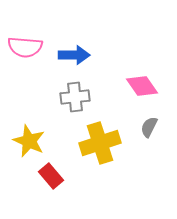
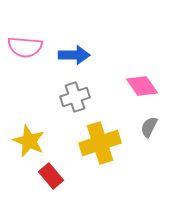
gray cross: rotated 12 degrees counterclockwise
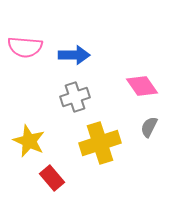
red rectangle: moved 1 px right, 2 px down
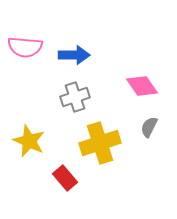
red rectangle: moved 13 px right
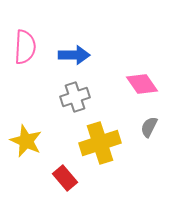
pink semicircle: rotated 92 degrees counterclockwise
pink diamond: moved 2 px up
yellow star: moved 3 px left
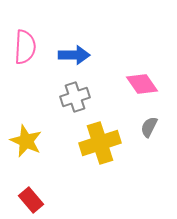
red rectangle: moved 34 px left, 22 px down
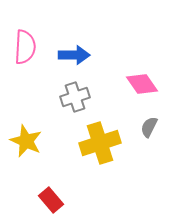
red rectangle: moved 20 px right
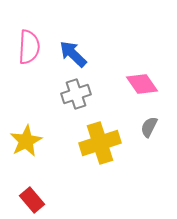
pink semicircle: moved 4 px right
blue arrow: moved 1 px left, 1 px up; rotated 136 degrees counterclockwise
gray cross: moved 1 px right, 3 px up
yellow star: rotated 20 degrees clockwise
red rectangle: moved 19 px left
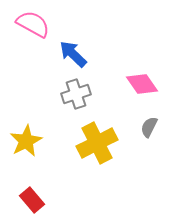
pink semicircle: moved 4 px right, 23 px up; rotated 64 degrees counterclockwise
yellow cross: moved 3 px left; rotated 9 degrees counterclockwise
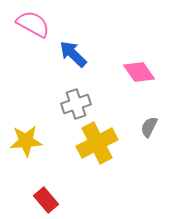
pink diamond: moved 3 px left, 12 px up
gray cross: moved 10 px down
yellow star: rotated 24 degrees clockwise
red rectangle: moved 14 px right
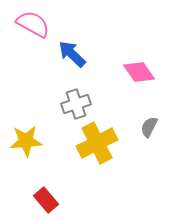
blue arrow: moved 1 px left
